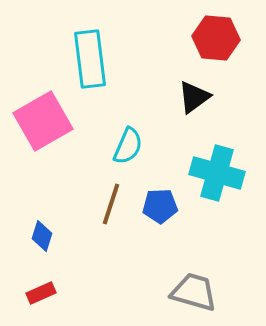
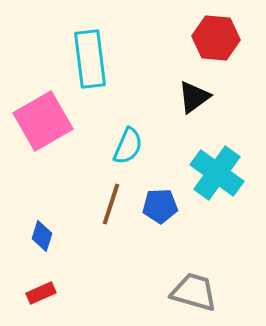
cyan cross: rotated 20 degrees clockwise
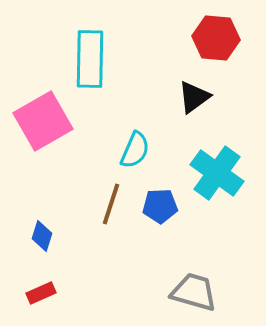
cyan rectangle: rotated 8 degrees clockwise
cyan semicircle: moved 7 px right, 4 px down
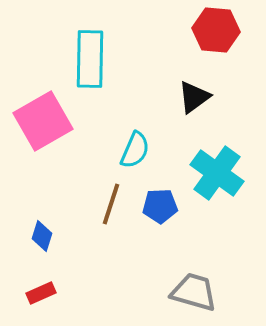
red hexagon: moved 8 px up
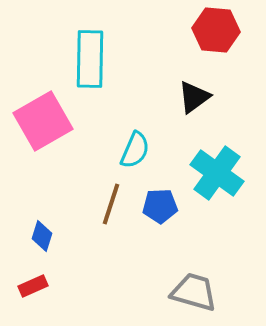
red rectangle: moved 8 px left, 7 px up
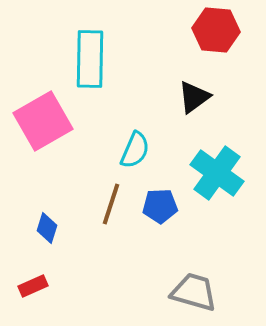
blue diamond: moved 5 px right, 8 px up
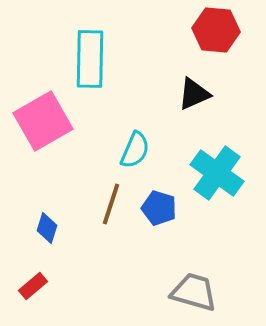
black triangle: moved 3 px up; rotated 12 degrees clockwise
blue pentagon: moved 1 px left, 2 px down; rotated 20 degrees clockwise
red rectangle: rotated 16 degrees counterclockwise
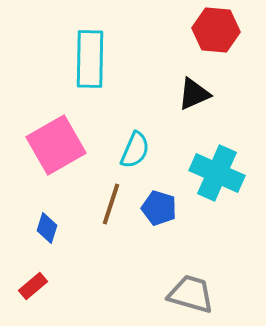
pink square: moved 13 px right, 24 px down
cyan cross: rotated 12 degrees counterclockwise
gray trapezoid: moved 3 px left, 2 px down
